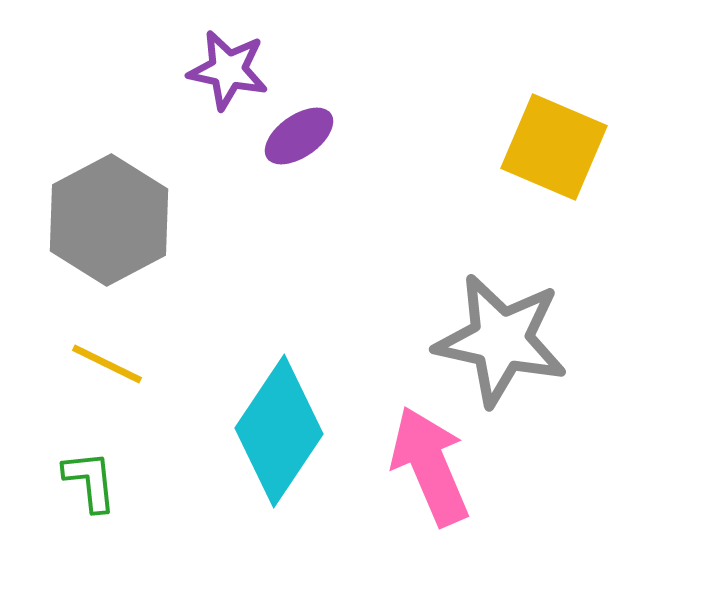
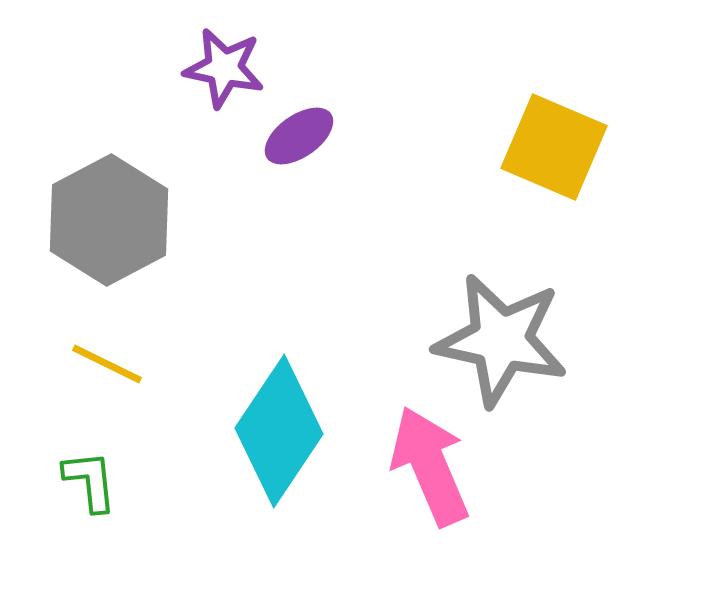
purple star: moved 4 px left, 2 px up
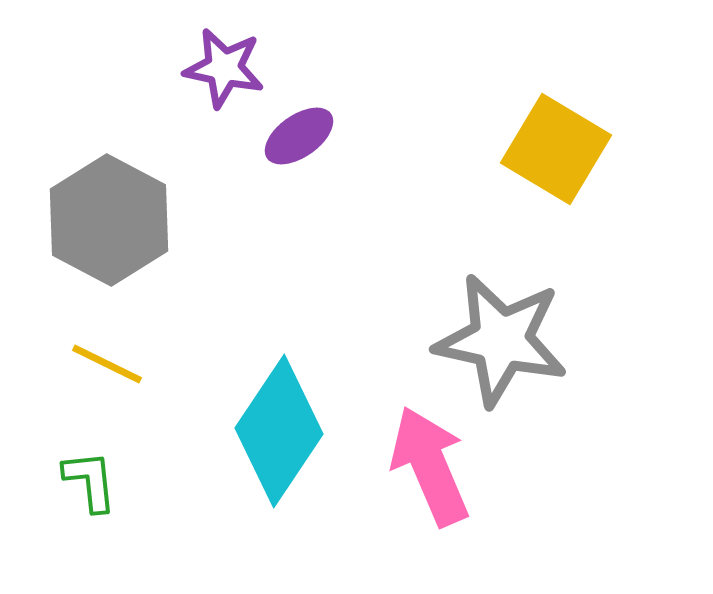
yellow square: moved 2 px right, 2 px down; rotated 8 degrees clockwise
gray hexagon: rotated 4 degrees counterclockwise
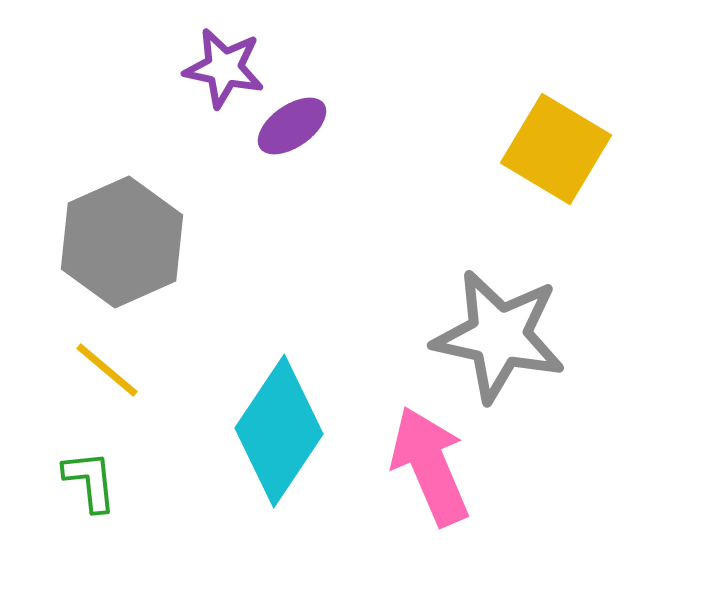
purple ellipse: moved 7 px left, 10 px up
gray hexagon: moved 13 px right, 22 px down; rotated 8 degrees clockwise
gray star: moved 2 px left, 4 px up
yellow line: moved 6 px down; rotated 14 degrees clockwise
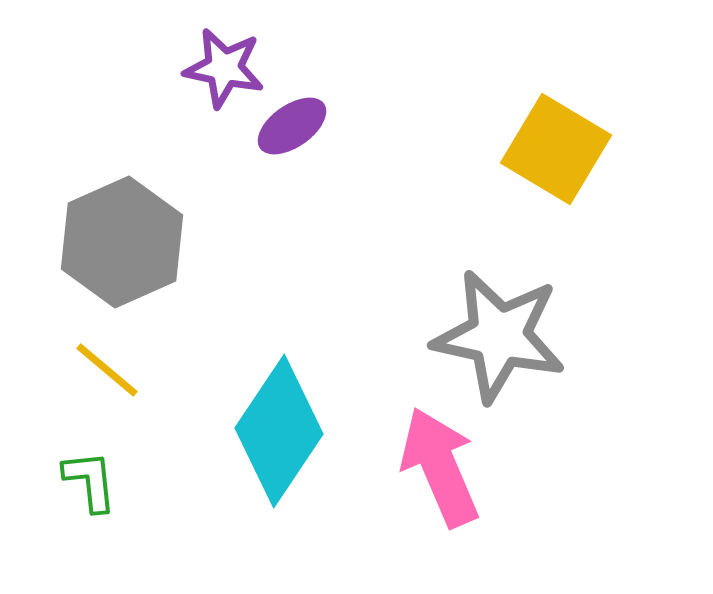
pink arrow: moved 10 px right, 1 px down
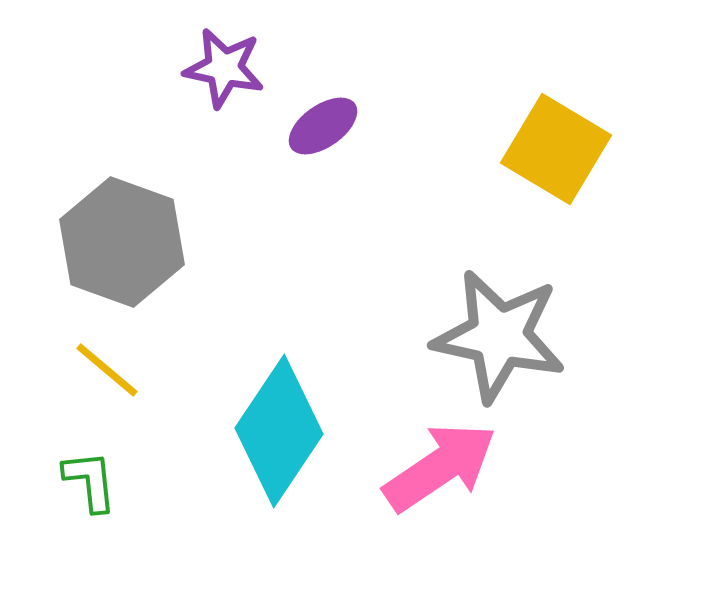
purple ellipse: moved 31 px right
gray hexagon: rotated 16 degrees counterclockwise
pink arrow: rotated 79 degrees clockwise
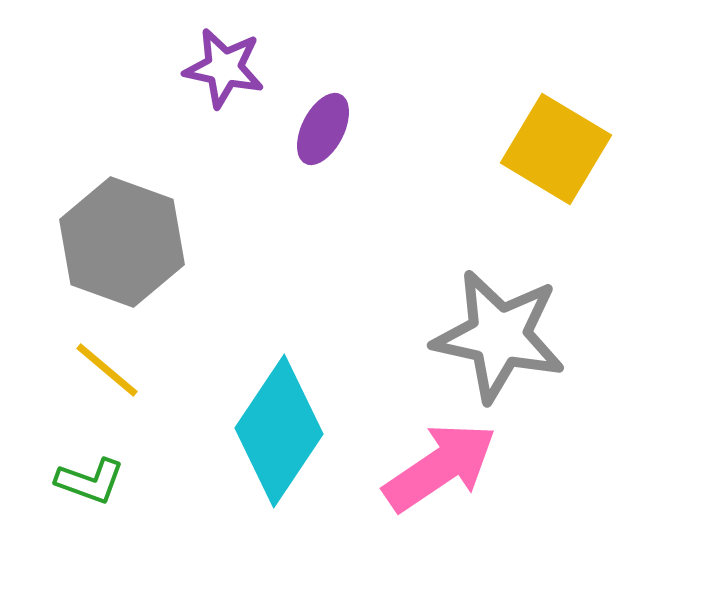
purple ellipse: moved 3 px down; rotated 28 degrees counterclockwise
green L-shape: rotated 116 degrees clockwise
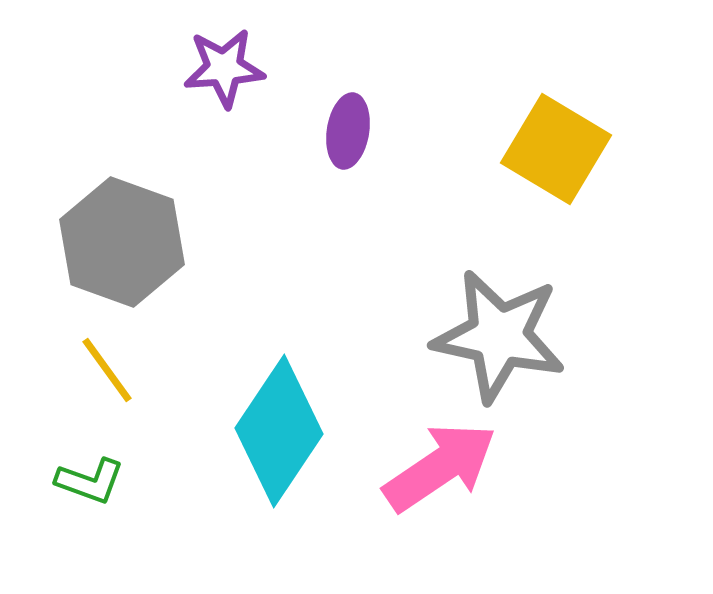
purple star: rotated 16 degrees counterclockwise
purple ellipse: moved 25 px right, 2 px down; rotated 18 degrees counterclockwise
yellow line: rotated 14 degrees clockwise
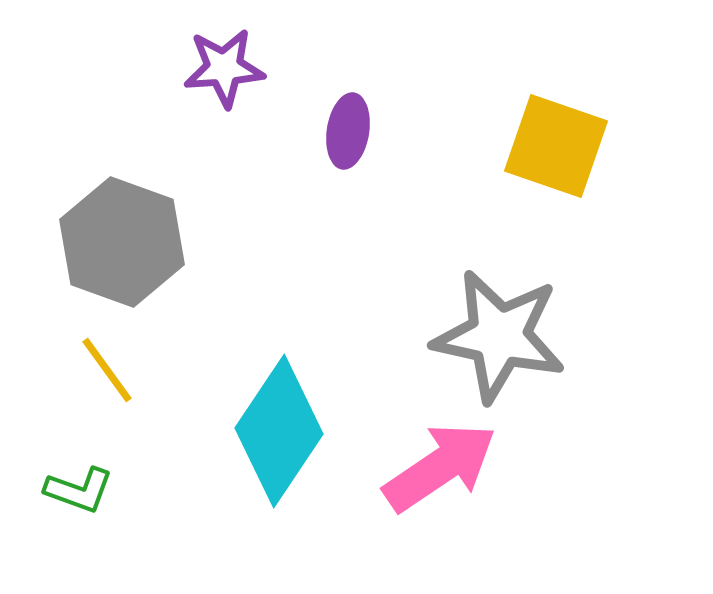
yellow square: moved 3 px up; rotated 12 degrees counterclockwise
green L-shape: moved 11 px left, 9 px down
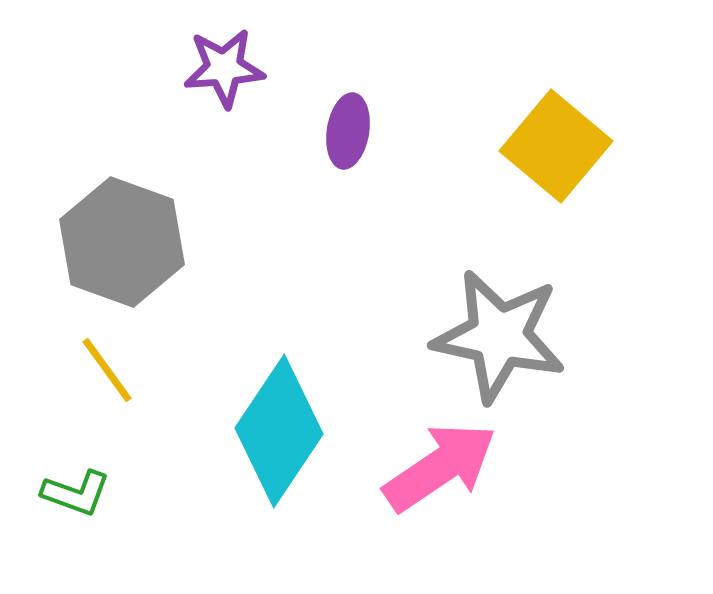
yellow square: rotated 21 degrees clockwise
green L-shape: moved 3 px left, 3 px down
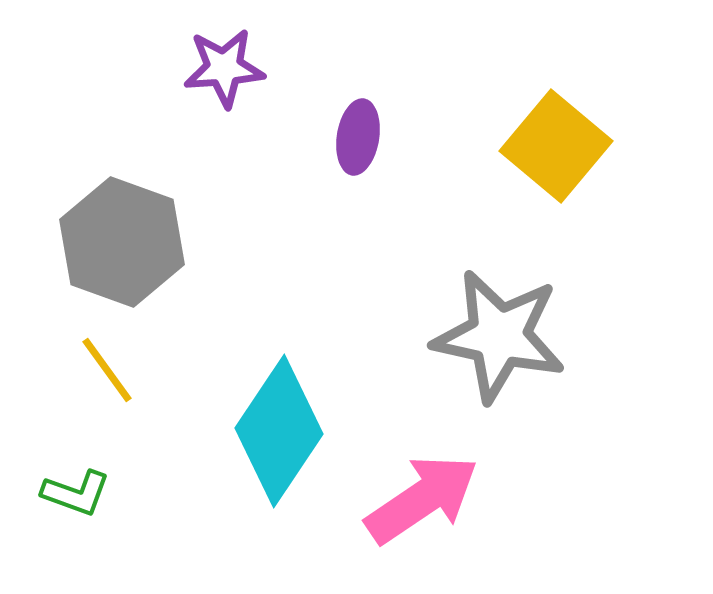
purple ellipse: moved 10 px right, 6 px down
pink arrow: moved 18 px left, 32 px down
